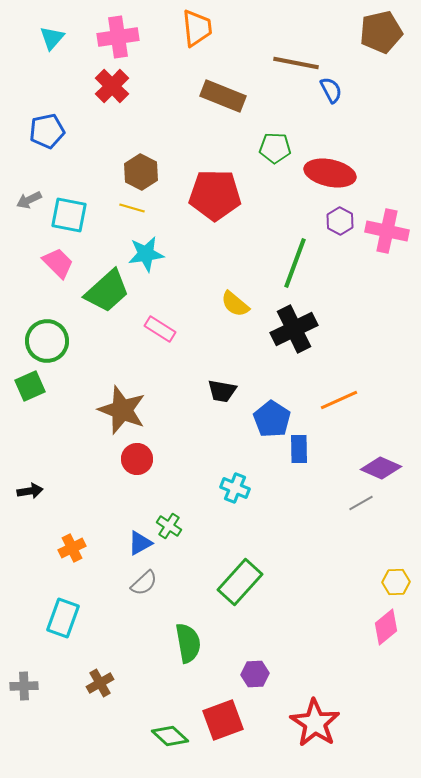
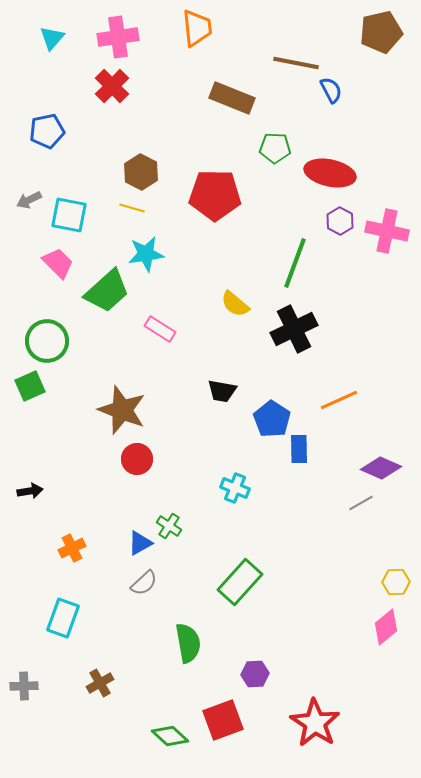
brown rectangle at (223, 96): moved 9 px right, 2 px down
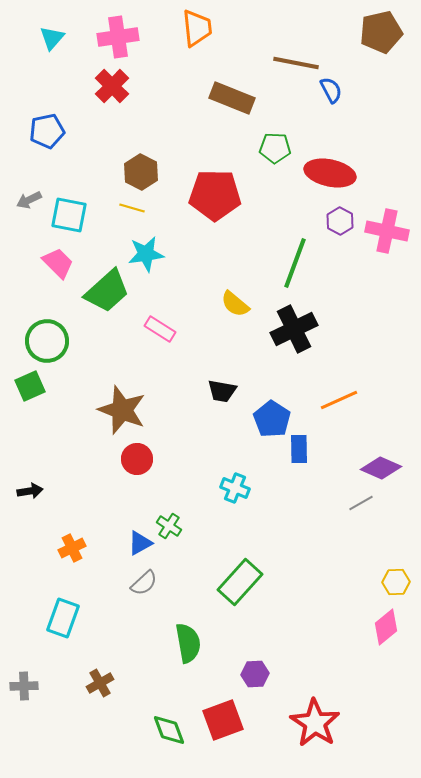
green diamond at (170, 736): moved 1 px left, 6 px up; rotated 27 degrees clockwise
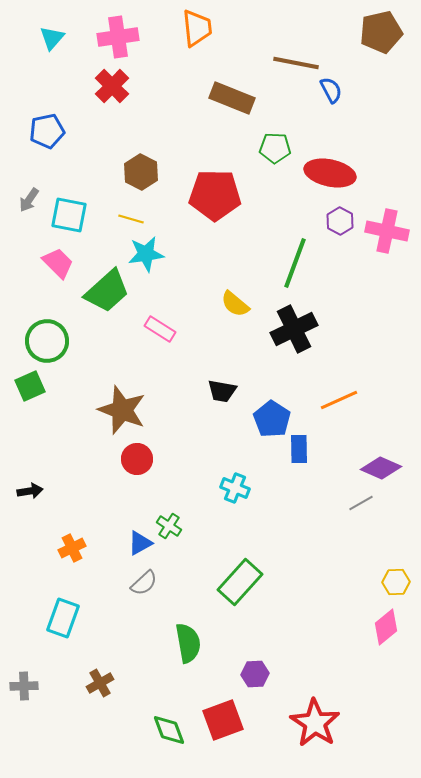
gray arrow at (29, 200): rotated 30 degrees counterclockwise
yellow line at (132, 208): moved 1 px left, 11 px down
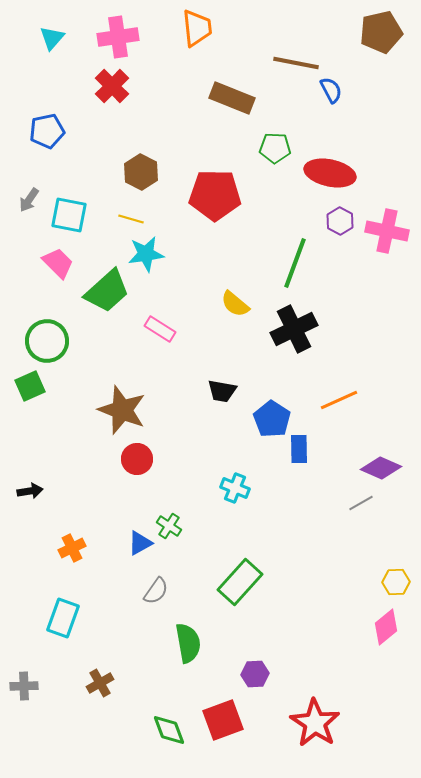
gray semicircle at (144, 583): moved 12 px right, 8 px down; rotated 12 degrees counterclockwise
